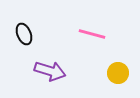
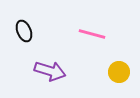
black ellipse: moved 3 px up
yellow circle: moved 1 px right, 1 px up
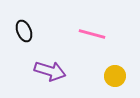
yellow circle: moved 4 px left, 4 px down
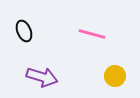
purple arrow: moved 8 px left, 6 px down
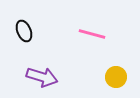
yellow circle: moved 1 px right, 1 px down
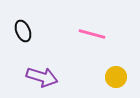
black ellipse: moved 1 px left
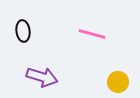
black ellipse: rotated 15 degrees clockwise
yellow circle: moved 2 px right, 5 px down
